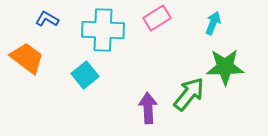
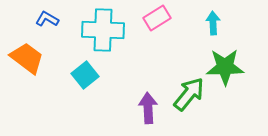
cyan arrow: rotated 25 degrees counterclockwise
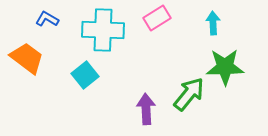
purple arrow: moved 2 px left, 1 px down
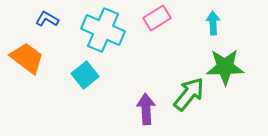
cyan cross: rotated 21 degrees clockwise
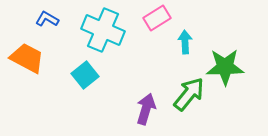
cyan arrow: moved 28 px left, 19 px down
orange trapezoid: rotated 9 degrees counterclockwise
purple arrow: rotated 20 degrees clockwise
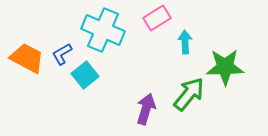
blue L-shape: moved 15 px right, 35 px down; rotated 60 degrees counterclockwise
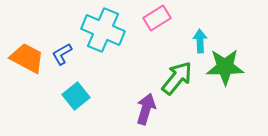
cyan arrow: moved 15 px right, 1 px up
cyan square: moved 9 px left, 21 px down
green arrow: moved 12 px left, 16 px up
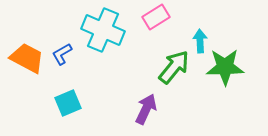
pink rectangle: moved 1 px left, 1 px up
green arrow: moved 3 px left, 11 px up
cyan square: moved 8 px left, 7 px down; rotated 16 degrees clockwise
purple arrow: rotated 8 degrees clockwise
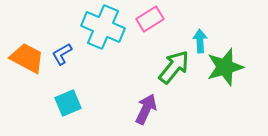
pink rectangle: moved 6 px left, 2 px down
cyan cross: moved 3 px up
green star: rotated 15 degrees counterclockwise
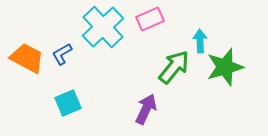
pink rectangle: rotated 8 degrees clockwise
cyan cross: rotated 24 degrees clockwise
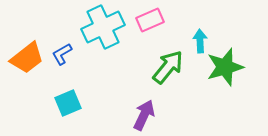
pink rectangle: moved 1 px down
cyan cross: rotated 18 degrees clockwise
orange trapezoid: rotated 114 degrees clockwise
green arrow: moved 6 px left
purple arrow: moved 2 px left, 6 px down
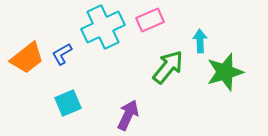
green star: moved 5 px down
purple arrow: moved 16 px left
